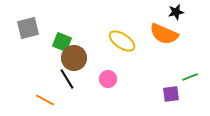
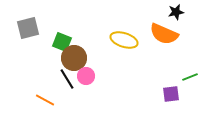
yellow ellipse: moved 2 px right, 1 px up; rotated 16 degrees counterclockwise
pink circle: moved 22 px left, 3 px up
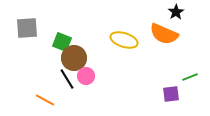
black star: rotated 21 degrees counterclockwise
gray square: moved 1 px left; rotated 10 degrees clockwise
